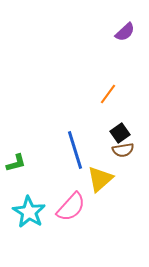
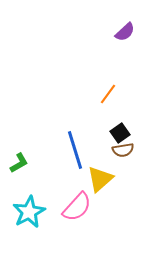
green L-shape: moved 3 px right; rotated 15 degrees counterclockwise
pink semicircle: moved 6 px right
cyan star: rotated 12 degrees clockwise
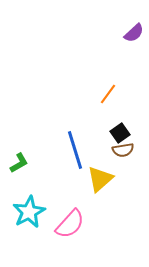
purple semicircle: moved 9 px right, 1 px down
pink semicircle: moved 7 px left, 17 px down
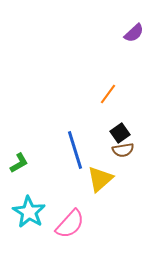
cyan star: rotated 12 degrees counterclockwise
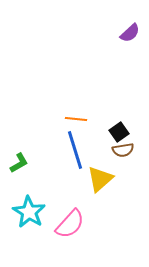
purple semicircle: moved 4 px left
orange line: moved 32 px left, 25 px down; rotated 60 degrees clockwise
black square: moved 1 px left, 1 px up
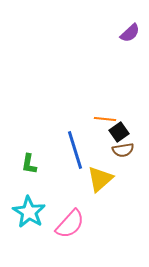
orange line: moved 29 px right
green L-shape: moved 10 px right, 1 px down; rotated 130 degrees clockwise
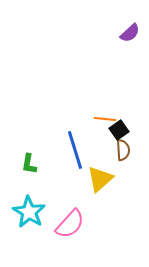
black square: moved 2 px up
brown semicircle: rotated 85 degrees counterclockwise
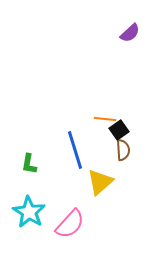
yellow triangle: moved 3 px down
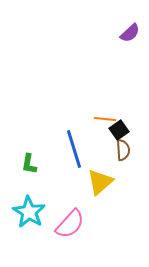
blue line: moved 1 px left, 1 px up
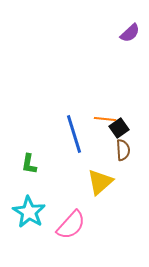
black square: moved 2 px up
blue line: moved 15 px up
pink semicircle: moved 1 px right, 1 px down
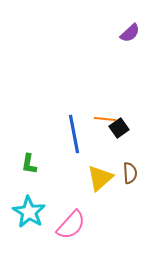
blue line: rotated 6 degrees clockwise
brown semicircle: moved 7 px right, 23 px down
yellow triangle: moved 4 px up
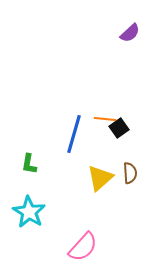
blue line: rotated 27 degrees clockwise
pink semicircle: moved 12 px right, 22 px down
